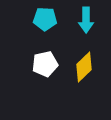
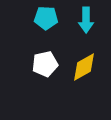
cyan pentagon: moved 1 px right, 1 px up
yellow diamond: rotated 16 degrees clockwise
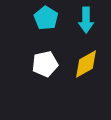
cyan pentagon: rotated 30 degrees clockwise
yellow diamond: moved 2 px right, 3 px up
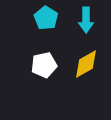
white pentagon: moved 1 px left, 1 px down
